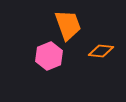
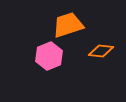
orange trapezoid: rotated 88 degrees counterclockwise
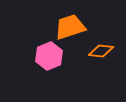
orange trapezoid: moved 2 px right, 2 px down
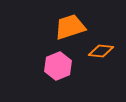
pink hexagon: moved 9 px right, 10 px down
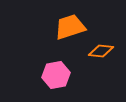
pink hexagon: moved 2 px left, 9 px down; rotated 12 degrees clockwise
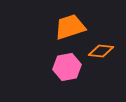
pink hexagon: moved 11 px right, 8 px up
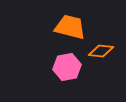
orange trapezoid: rotated 32 degrees clockwise
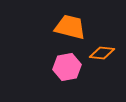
orange diamond: moved 1 px right, 2 px down
